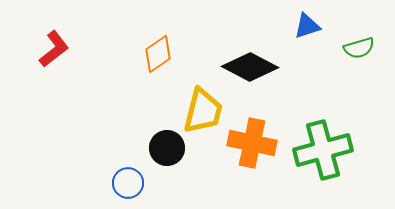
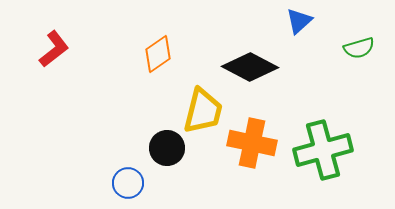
blue triangle: moved 8 px left, 5 px up; rotated 24 degrees counterclockwise
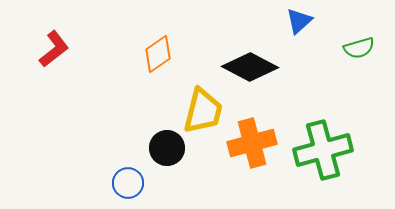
orange cross: rotated 27 degrees counterclockwise
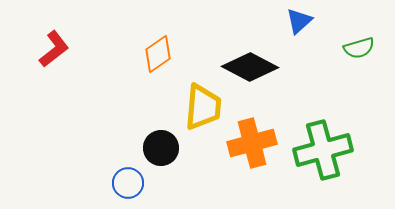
yellow trapezoid: moved 4 px up; rotated 9 degrees counterclockwise
black circle: moved 6 px left
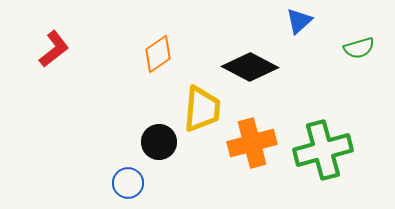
yellow trapezoid: moved 1 px left, 2 px down
black circle: moved 2 px left, 6 px up
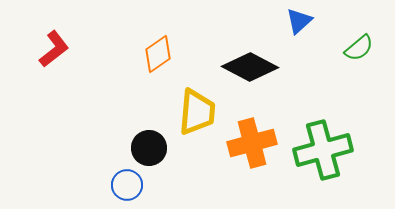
green semicircle: rotated 24 degrees counterclockwise
yellow trapezoid: moved 5 px left, 3 px down
black circle: moved 10 px left, 6 px down
blue circle: moved 1 px left, 2 px down
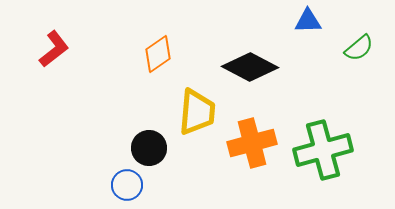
blue triangle: moved 9 px right; rotated 40 degrees clockwise
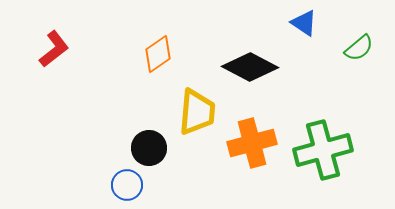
blue triangle: moved 4 px left, 2 px down; rotated 36 degrees clockwise
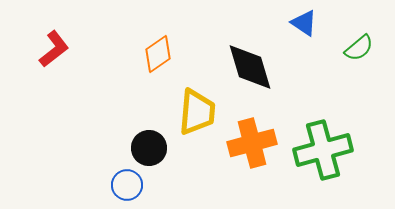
black diamond: rotated 46 degrees clockwise
